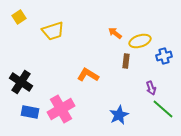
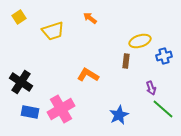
orange arrow: moved 25 px left, 15 px up
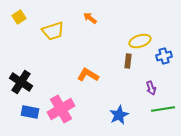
brown rectangle: moved 2 px right
green line: rotated 50 degrees counterclockwise
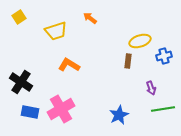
yellow trapezoid: moved 3 px right
orange L-shape: moved 19 px left, 10 px up
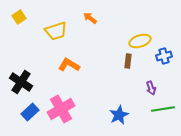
blue rectangle: rotated 54 degrees counterclockwise
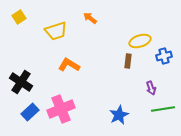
pink cross: rotated 8 degrees clockwise
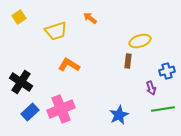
blue cross: moved 3 px right, 15 px down
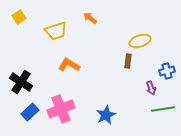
blue star: moved 13 px left
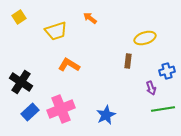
yellow ellipse: moved 5 px right, 3 px up
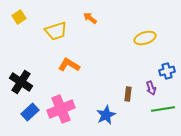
brown rectangle: moved 33 px down
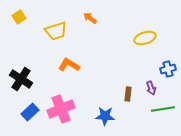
blue cross: moved 1 px right, 2 px up
black cross: moved 3 px up
blue star: moved 1 px left, 1 px down; rotated 30 degrees clockwise
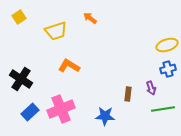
yellow ellipse: moved 22 px right, 7 px down
orange L-shape: moved 1 px down
